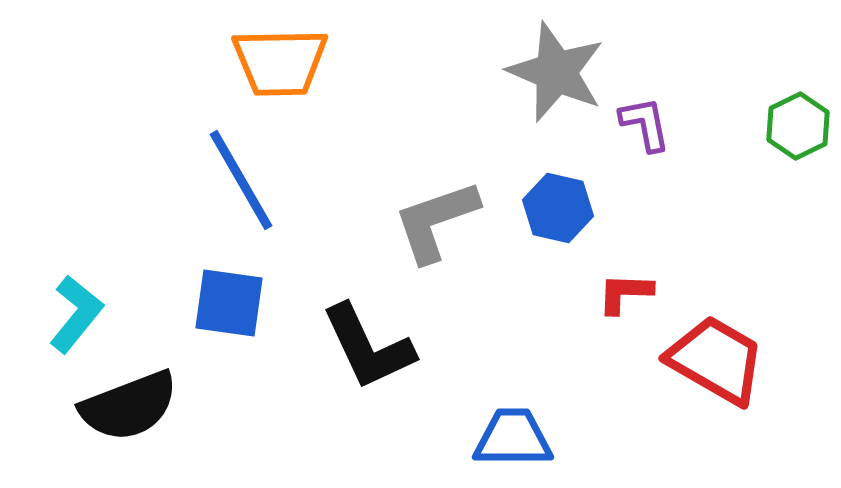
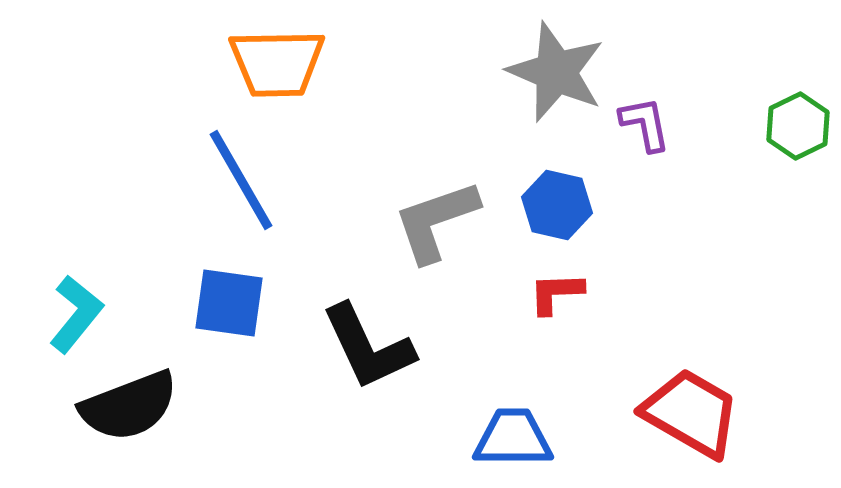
orange trapezoid: moved 3 px left, 1 px down
blue hexagon: moved 1 px left, 3 px up
red L-shape: moved 69 px left; rotated 4 degrees counterclockwise
red trapezoid: moved 25 px left, 53 px down
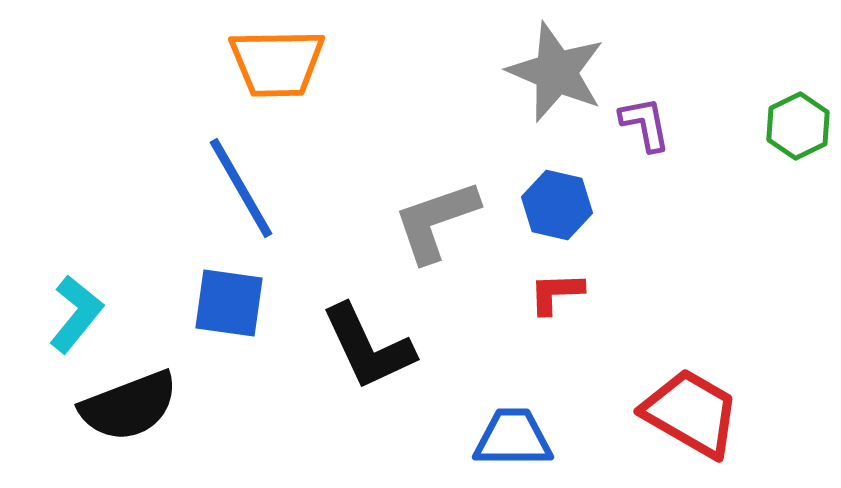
blue line: moved 8 px down
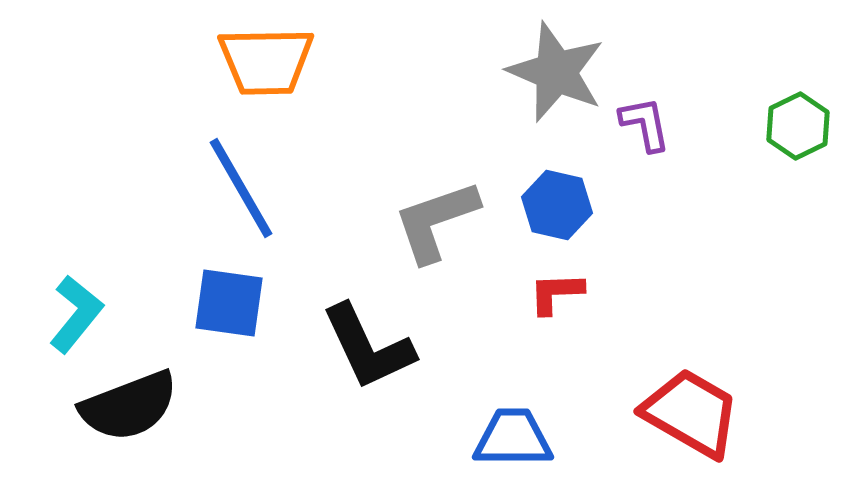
orange trapezoid: moved 11 px left, 2 px up
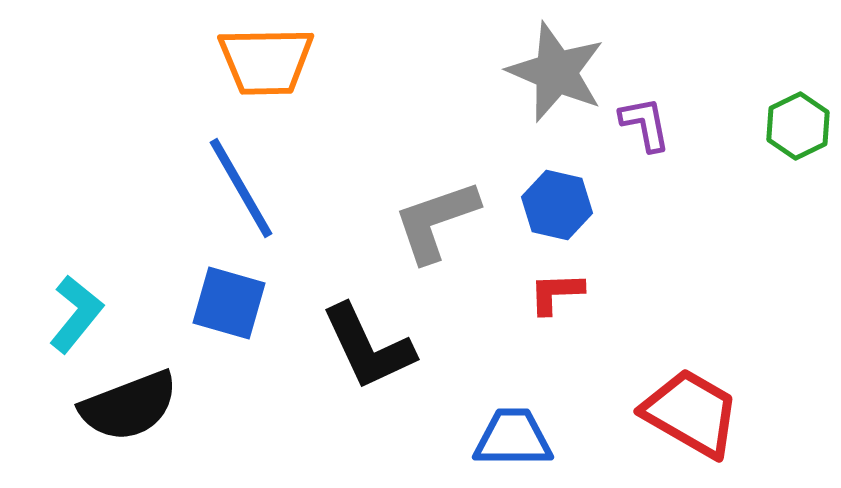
blue square: rotated 8 degrees clockwise
